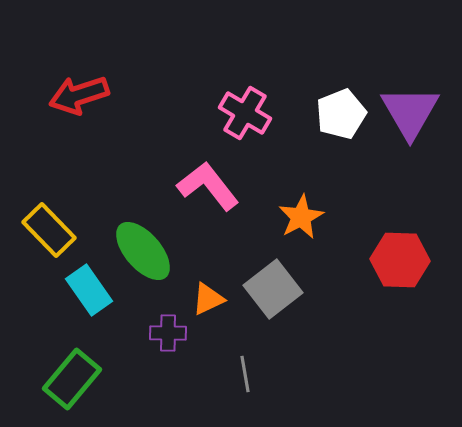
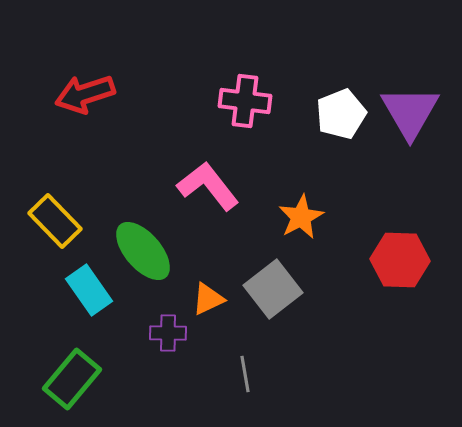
red arrow: moved 6 px right, 1 px up
pink cross: moved 12 px up; rotated 24 degrees counterclockwise
yellow rectangle: moved 6 px right, 9 px up
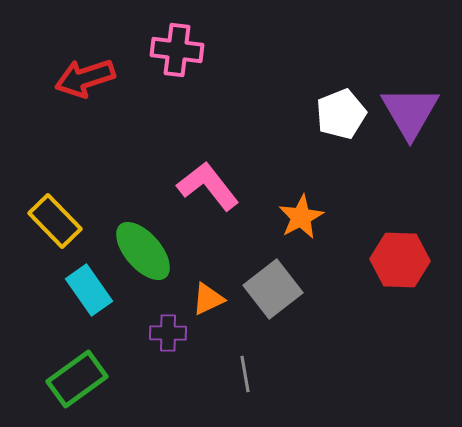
red arrow: moved 16 px up
pink cross: moved 68 px left, 51 px up
green rectangle: moved 5 px right; rotated 14 degrees clockwise
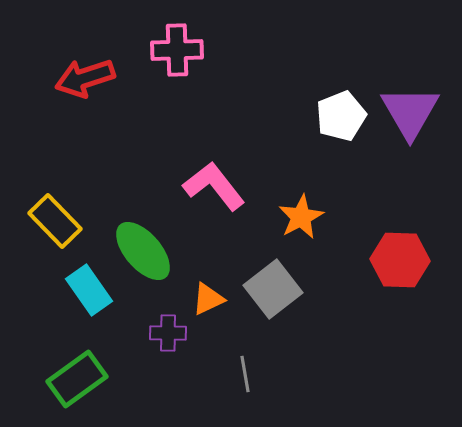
pink cross: rotated 9 degrees counterclockwise
white pentagon: moved 2 px down
pink L-shape: moved 6 px right
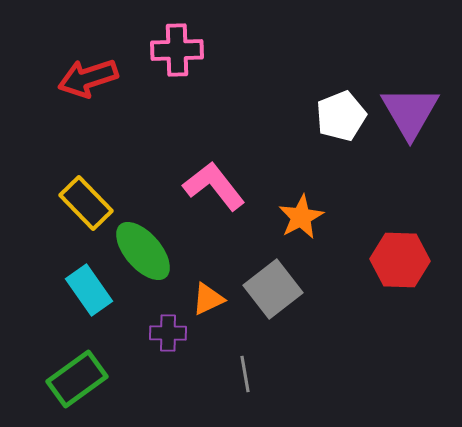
red arrow: moved 3 px right
yellow rectangle: moved 31 px right, 18 px up
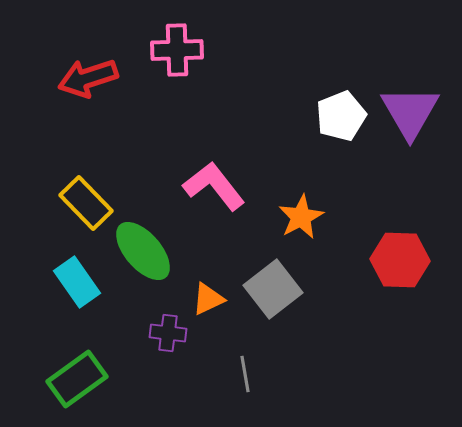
cyan rectangle: moved 12 px left, 8 px up
purple cross: rotated 6 degrees clockwise
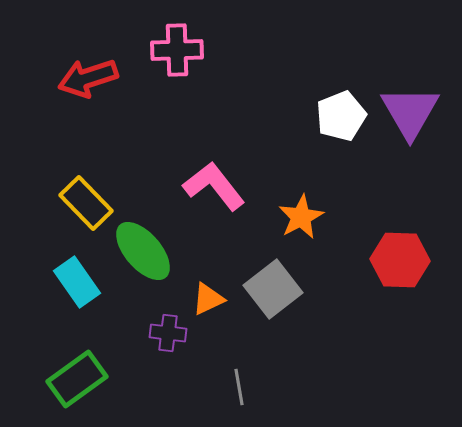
gray line: moved 6 px left, 13 px down
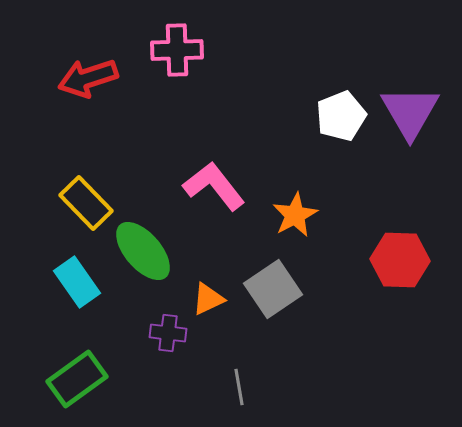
orange star: moved 6 px left, 2 px up
gray square: rotated 4 degrees clockwise
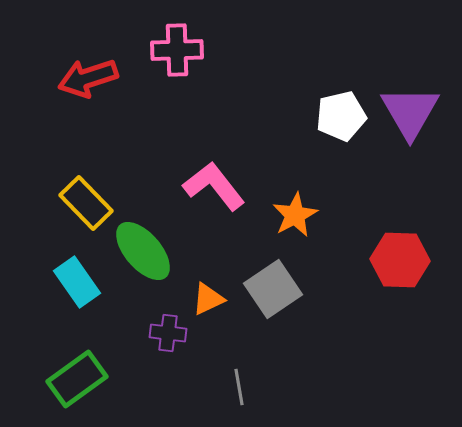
white pentagon: rotated 9 degrees clockwise
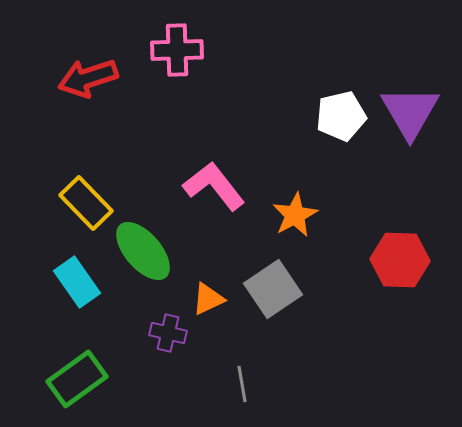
purple cross: rotated 6 degrees clockwise
gray line: moved 3 px right, 3 px up
